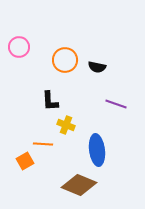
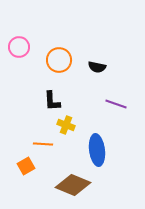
orange circle: moved 6 px left
black L-shape: moved 2 px right
orange square: moved 1 px right, 5 px down
brown diamond: moved 6 px left
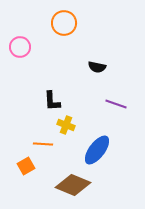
pink circle: moved 1 px right
orange circle: moved 5 px right, 37 px up
blue ellipse: rotated 44 degrees clockwise
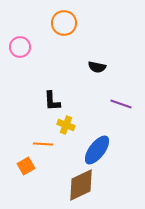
purple line: moved 5 px right
brown diamond: moved 8 px right; rotated 48 degrees counterclockwise
